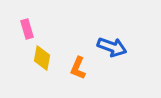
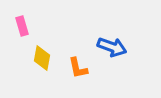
pink rectangle: moved 5 px left, 3 px up
orange L-shape: rotated 35 degrees counterclockwise
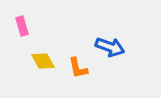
blue arrow: moved 2 px left
yellow diamond: moved 1 px right, 3 px down; rotated 40 degrees counterclockwise
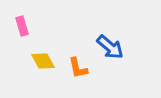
blue arrow: rotated 20 degrees clockwise
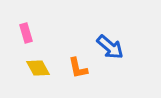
pink rectangle: moved 4 px right, 7 px down
yellow diamond: moved 5 px left, 7 px down
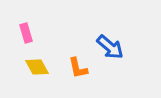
yellow diamond: moved 1 px left, 1 px up
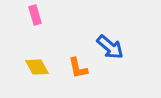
pink rectangle: moved 9 px right, 18 px up
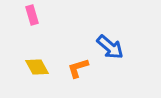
pink rectangle: moved 3 px left
orange L-shape: rotated 85 degrees clockwise
